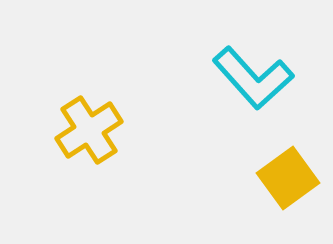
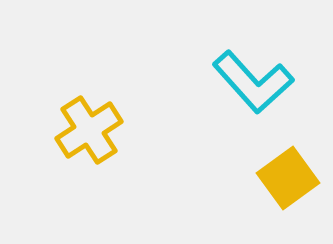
cyan L-shape: moved 4 px down
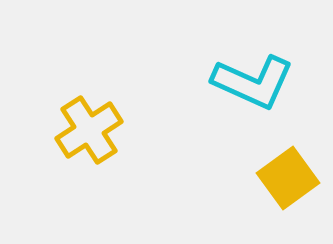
cyan L-shape: rotated 24 degrees counterclockwise
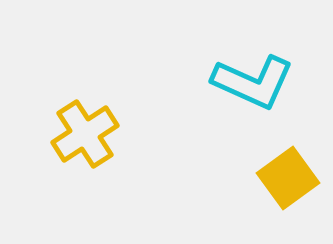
yellow cross: moved 4 px left, 4 px down
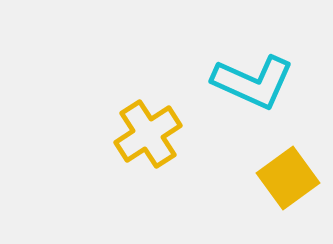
yellow cross: moved 63 px right
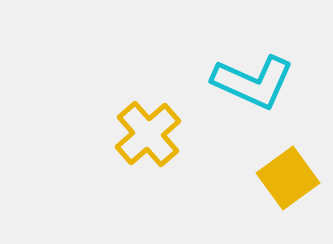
yellow cross: rotated 8 degrees counterclockwise
